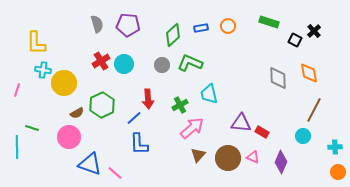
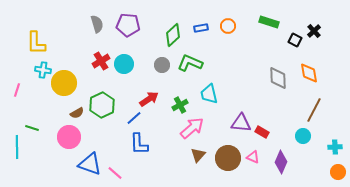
red arrow at (148, 99): moved 1 px right; rotated 120 degrees counterclockwise
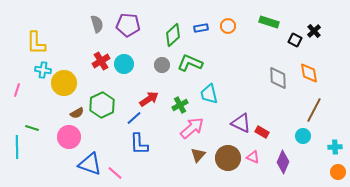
purple triangle at (241, 123): rotated 20 degrees clockwise
purple diamond at (281, 162): moved 2 px right
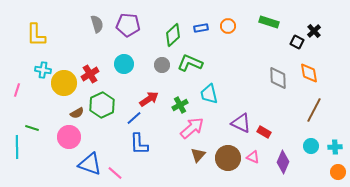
black square at (295, 40): moved 2 px right, 2 px down
yellow L-shape at (36, 43): moved 8 px up
red cross at (101, 61): moved 11 px left, 13 px down
red rectangle at (262, 132): moved 2 px right
cyan circle at (303, 136): moved 8 px right, 10 px down
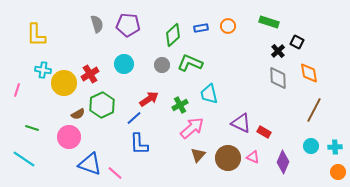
black cross at (314, 31): moved 36 px left, 20 px down
brown semicircle at (77, 113): moved 1 px right, 1 px down
cyan line at (17, 147): moved 7 px right, 12 px down; rotated 55 degrees counterclockwise
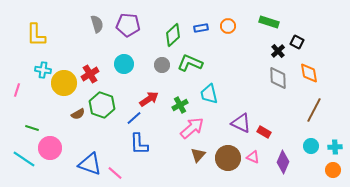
green hexagon at (102, 105): rotated 15 degrees counterclockwise
pink circle at (69, 137): moved 19 px left, 11 px down
orange circle at (338, 172): moved 5 px left, 2 px up
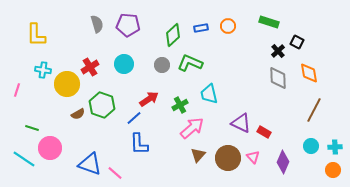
red cross at (90, 74): moved 7 px up
yellow circle at (64, 83): moved 3 px right, 1 px down
pink triangle at (253, 157): rotated 24 degrees clockwise
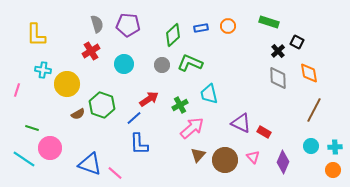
red cross at (90, 67): moved 1 px right, 16 px up
brown circle at (228, 158): moved 3 px left, 2 px down
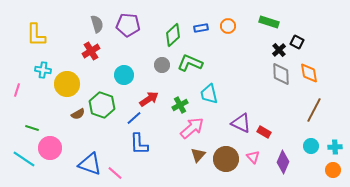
black cross at (278, 51): moved 1 px right, 1 px up
cyan circle at (124, 64): moved 11 px down
gray diamond at (278, 78): moved 3 px right, 4 px up
brown circle at (225, 160): moved 1 px right, 1 px up
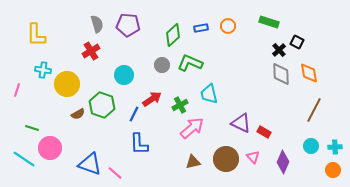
red arrow at (149, 99): moved 3 px right
blue line at (134, 118): moved 4 px up; rotated 21 degrees counterclockwise
brown triangle at (198, 155): moved 5 px left, 7 px down; rotated 35 degrees clockwise
